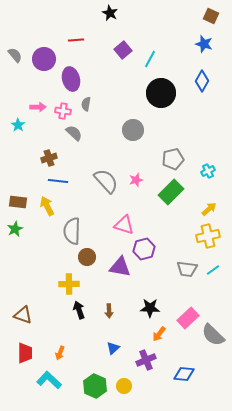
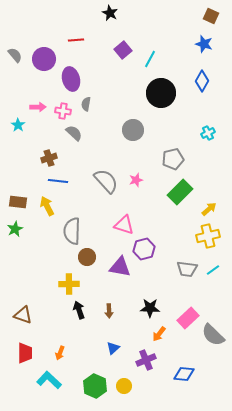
cyan cross at (208, 171): moved 38 px up
green rectangle at (171, 192): moved 9 px right
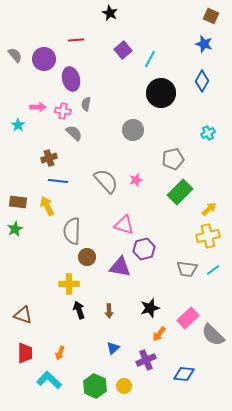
black star at (150, 308): rotated 18 degrees counterclockwise
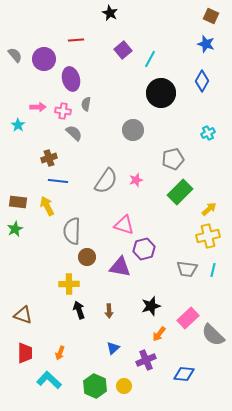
blue star at (204, 44): moved 2 px right
gray semicircle at (106, 181): rotated 76 degrees clockwise
cyan line at (213, 270): rotated 40 degrees counterclockwise
black star at (150, 308): moved 1 px right, 2 px up
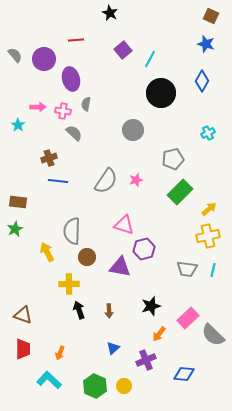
yellow arrow at (47, 206): moved 46 px down
red trapezoid at (25, 353): moved 2 px left, 4 px up
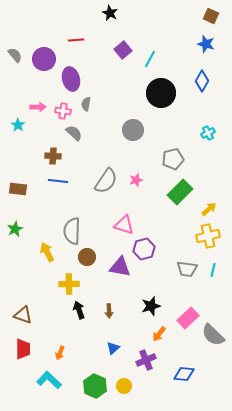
brown cross at (49, 158): moved 4 px right, 2 px up; rotated 21 degrees clockwise
brown rectangle at (18, 202): moved 13 px up
